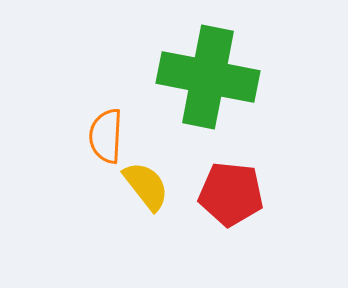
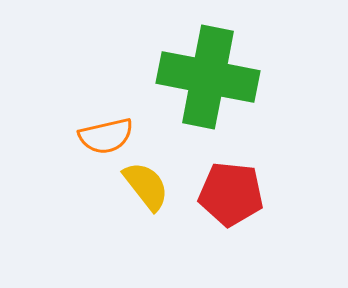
orange semicircle: rotated 106 degrees counterclockwise
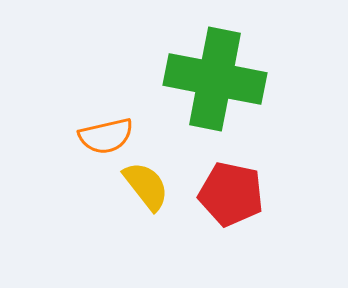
green cross: moved 7 px right, 2 px down
red pentagon: rotated 6 degrees clockwise
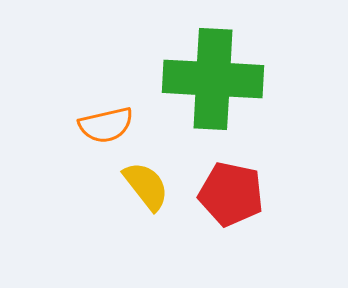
green cross: moved 2 px left; rotated 8 degrees counterclockwise
orange semicircle: moved 11 px up
